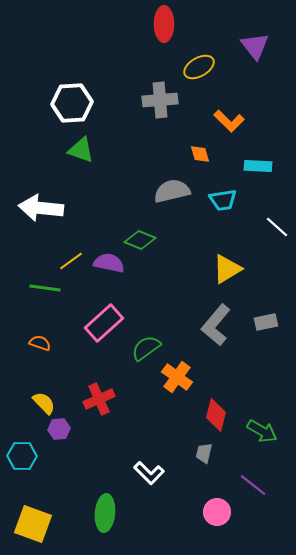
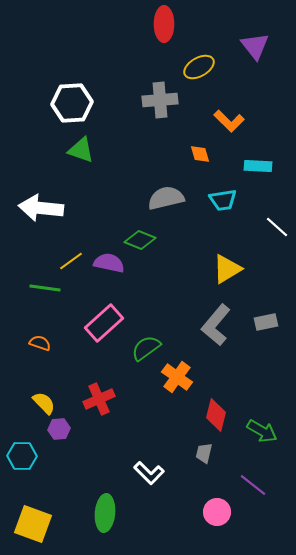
gray semicircle: moved 6 px left, 7 px down
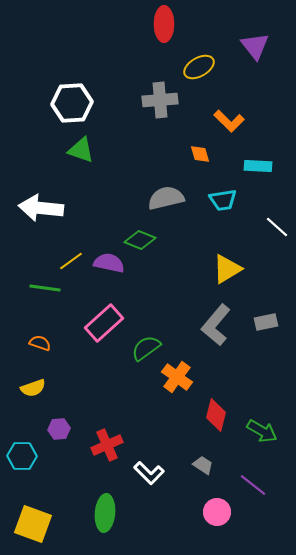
red cross: moved 8 px right, 46 px down
yellow semicircle: moved 11 px left, 15 px up; rotated 115 degrees clockwise
gray trapezoid: moved 1 px left, 12 px down; rotated 110 degrees clockwise
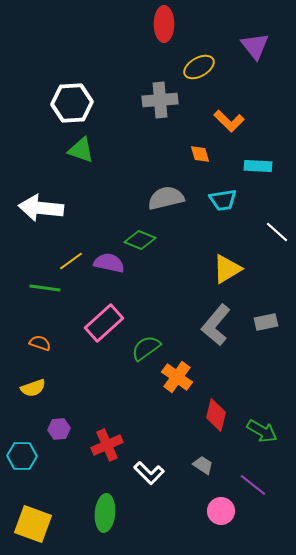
white line: moved 5 px down
pink circle: moved 4 px right, 1 px up
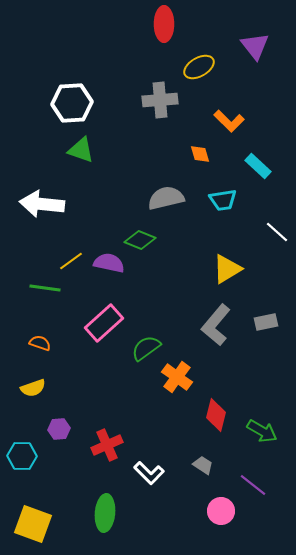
cyan rectangle: rotated 40 degrees clockwise
white arrow: moved 1 px right, 4 px up
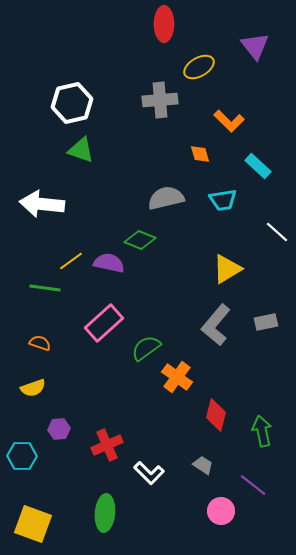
white hexagon: rotated 9 degrees counterclockwise
green arrow: rotated 132 degrees counterclockwise
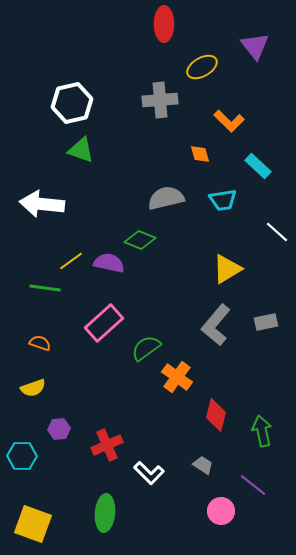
yellow ellipse: moved 3 px right
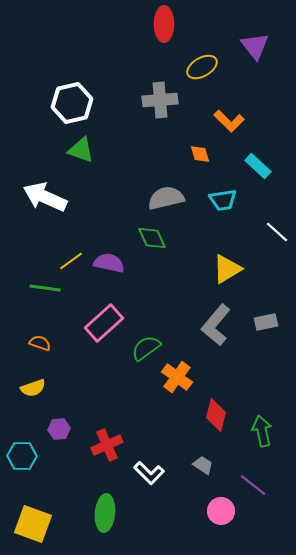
white arrow: moved 3 px right, 7 px up; rotated 18 degrees clockwise
green diamond: moved 12 px right, 2 px up; rotated 44 degrees clockwise
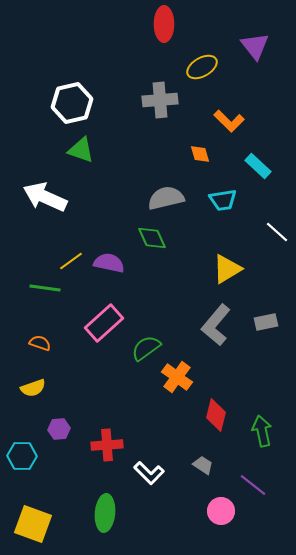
red cross: rotated 20 degrees clockwise
